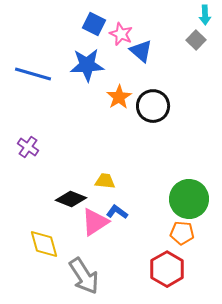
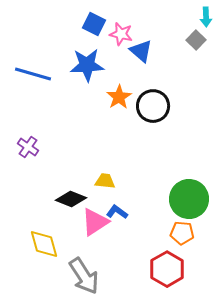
cyan arrow: moved 1 px right, 2 px down
pink star: rotated 10 degrees counterclockwise
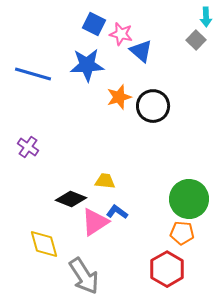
orange star: rotated 15 degrees clockwise
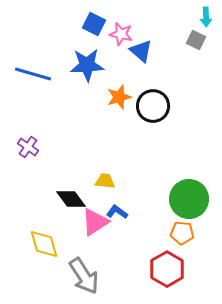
gray square: rotated 18 degrees counterclockwise
black diamond: rotated 32 degrees clockwise
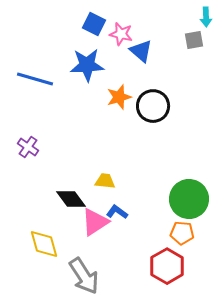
gray square: moved 2 px left; rotated 36 degrees counterclockwise
blue line: moved 2 px right, 5 px down
red hexagon: moved 3 px up
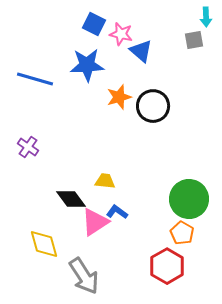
orange pentagon: rotated 25 degrees clockwise
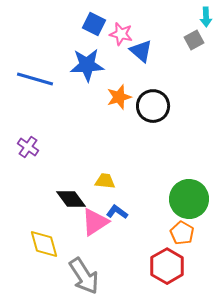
gray square: rotated 18 degrees counterclockwise
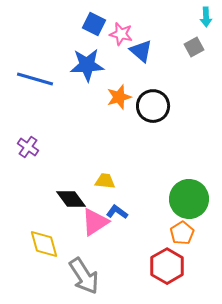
gray square: moved 7 px down
orange pentagon: rotated 10 degrees clockwise
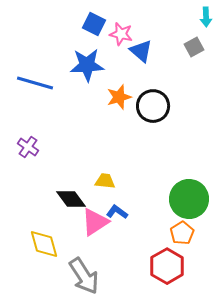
blue line: moved 4 px down
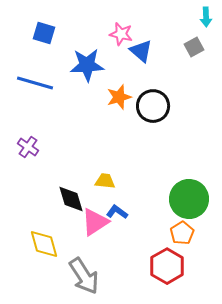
blue square: moved 50 px left, 9 px down; rotated 10 degrees counterclockwise
black diamond: rotated 20 degrees clockwise
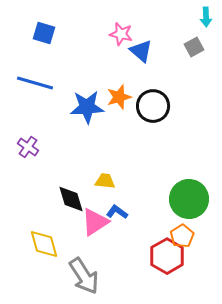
blue star: moved 42 px down
orange pentagon: moved 3 px down
red hexagon: moved 10 px up
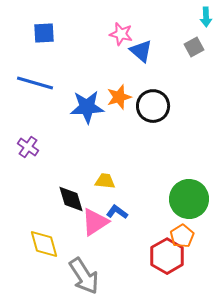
blue square: rotated 20 degrees counterclockwise
